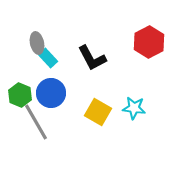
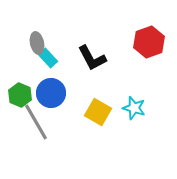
red hexagon: rotated 8 degrees clockwise
cyan star: rotated 10 degrees clockwise
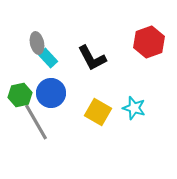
green hexagon: rotated 25 degrees clockwise
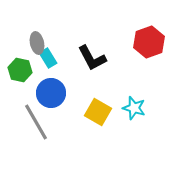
cyan rectangle: rotated 12 degrees clockwise
green hexagon: moved 25 px up; rotated 25 degrees clockwise
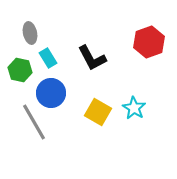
gray ellipse: moved 7 px left, 10 px up
cyan star: rotated 15 degrees clockwise
gray line: moved 2 px left
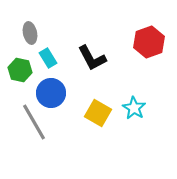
yellow square: moved 1 px down
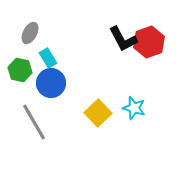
gray ellipse: rotated 40 degrees clockwise
black L-shape: moved 31 px right, 19 px up
blue circle: moved 10 px up
cyan star: rotated 15 degrees counterclockwise
yellow square: rotated 16 degrees clockwise
